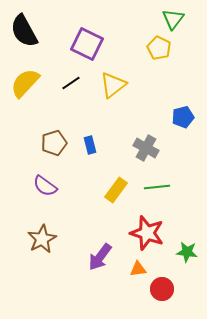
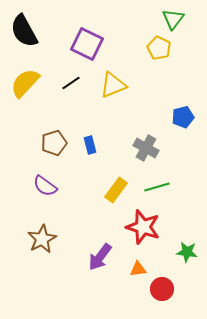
yellow triangle: rotated 16 degrees clockwise
green line: rotated 10 degrees counterclockwise
red star: moved 4 px left, 6 px up
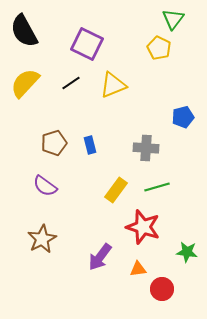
gray cross: rotated 25 degrees counterclockwise
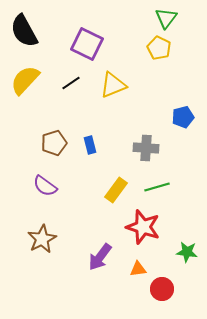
green triangle: moved 7 px left, 1 px up
yellow semicircle: moved 3 px up
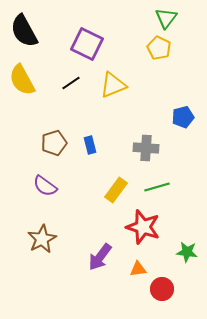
yellow semicircle: moved 3 px left; rotated 72 degrees counterclockwise
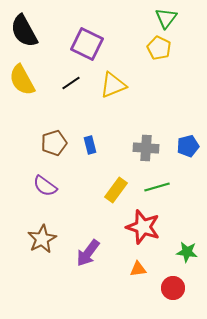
blue pentagon: moved 5 px right, 29 px down
purple arrow: moved 12 px left, 4 px up
red circle: moved 11 px right, 1 px up
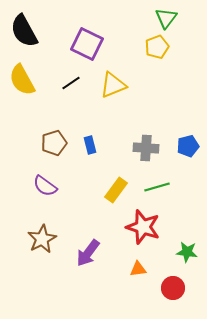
yellow pentagon: moved 2 px left, 1 px up; rotated 25 degrees clockwise
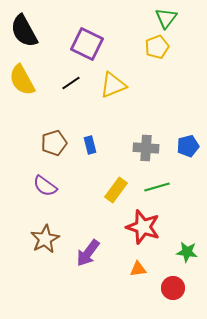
brown star: moved 3 px right
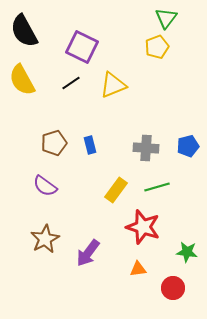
purple square: moved 5 px left, 3 px down
